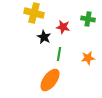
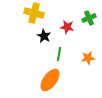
green cross: moved 1 px right, 1 px up; rotated 32 degrees counterclockwise
red star: moved 4 px right
black star: moved 1 px up
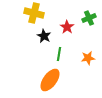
red star: rotated 24 degrees clockwise
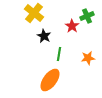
yellow cross: rotated 24 degrees clockwise
green cross: moved 2 px left, 2 px up
red star: moved 5 px right, 1 px up
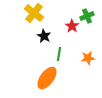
orange ellipse: moved 3 px left, 2 px up
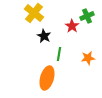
orange ellipse: rotated 20 degrees counterclockwise
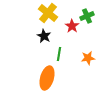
yellow cross: moved 14 px right
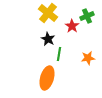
black star: moved 4 px right, 3 px down
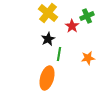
black star: rotated 16 degrees clockwise
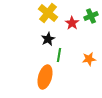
green cross: moved 4 px right
red star: moved 3 px up
green line: moved 1 px down
orange star: moved 1 px right, 1 px down
orange ellipse: moved 2 px left, 1 px up
